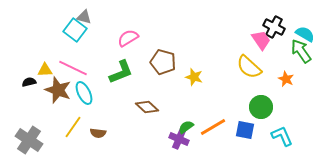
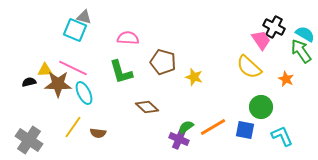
cyan square: rotated 15 degrees counterclockwise
pink semicircle: rotated 35 degrees clockwise
green L-shape: rotated 96 degrees clockwise
brown star: moved 6 px up; rotated 20 degrees counterclockwise
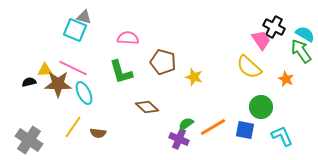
green semicircle: moved 3 px up
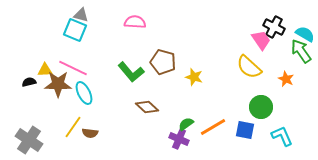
gray triangle: moved 3 px left, 2 px up
pink semicircle: moved 7 px right, 16 px up
green L-shape: moved 10 px right; rotated 24 degrees counterclockwise
brown semicircle: moved 8 px left
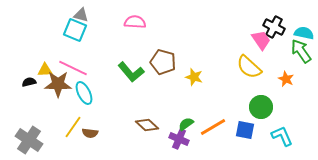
cyan semicircle: moved 1 px left, 1 px up; rotated 18 degrees counterclockwise
brown diamond: moved 18 px down
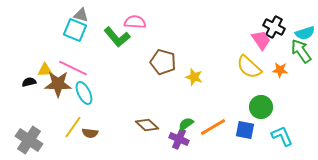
cyan semicircle: moved 1 px right; rotated 150 degrees clockwise
green L-shape: moved 14 px left, 35 px up
orange star: moved 6 px left, 9 px up; rotated 21 degrees counterclockwise
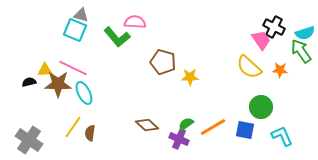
yellow star: moved 4 px left; rotated 18 degrees counterclockwise
brown semicircle: rotated 91 degrees clockwise
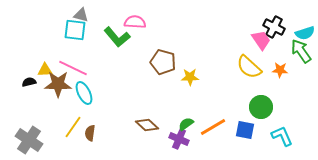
cyan square: rotated 15 degrees counterclockwise
